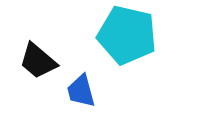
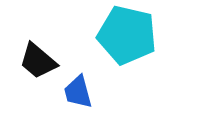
blue trapezoid: moved 3 px left, 1 px down
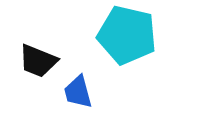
black trapezoid: rotated 18 degrees counterclockwise
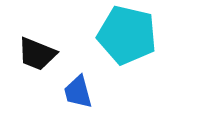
black trapezoid: moved 1 px left, 7 px up
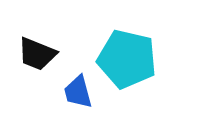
cyan pentagon: moved 24 px down
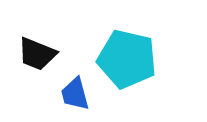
blue trapezoid: moved 3 px left, 2 px down
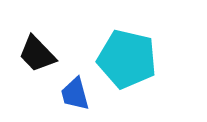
black trapezoid: rotated 24 degrees clockwise
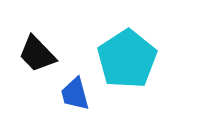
cyan pentagon: rotated 26 degrees clockwise
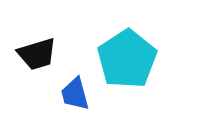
black trapezoid: rotated 63 degrees counterclockwise
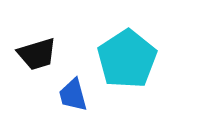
blue trapezoid: moved 2 px left, 1 px down
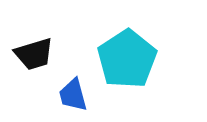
black trapezoid: moved 3 px left
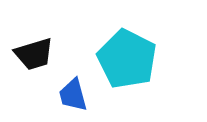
cyan pentagon: rotated 12 degrees counterclockwise
